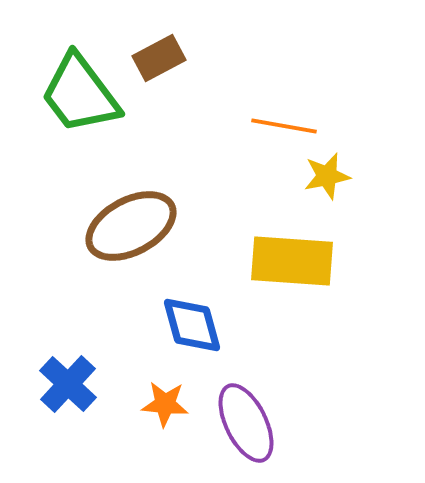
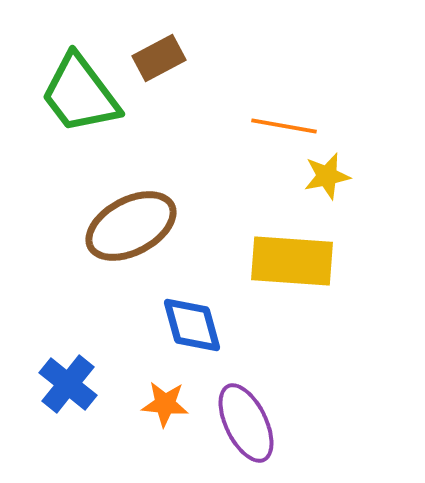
blue cross: rotated 4 degrees counterclockwise
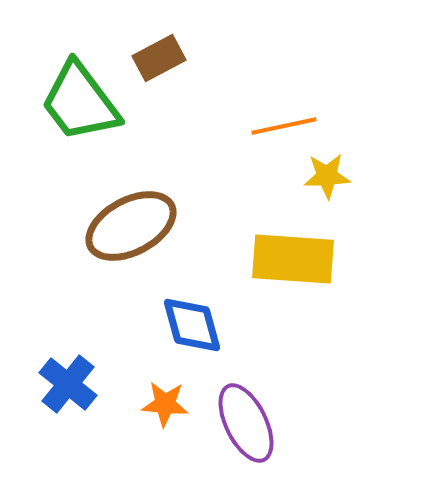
green trapezoid: moved 8 px down
orange line: rotated 22 degrees counterclockwise
yellow star: rotated 9 degrees clockwise
yellow rectangle: moved 1 px right, 2 px up
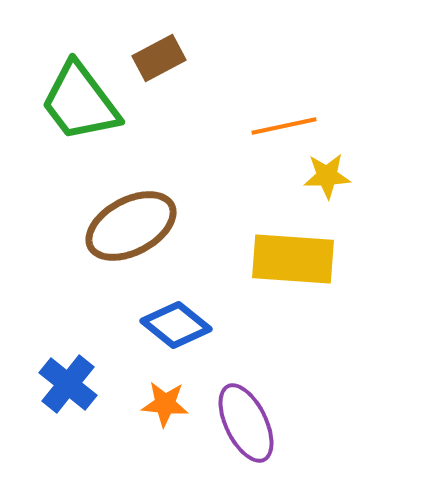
blue diamond: moved 16 px left; rotated 36 degrees counterclockwise
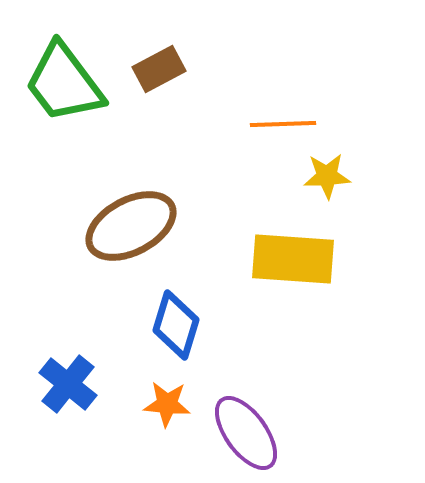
brown rectangle: moved 11 px down
green trapezoid: moved 16 px left, 19 px up
orange line: moved 1 px left, 2 px up; rotated 10 degrees clockwise
blue diamond: rotated 68 degrees clockwise
orange star: moved 2 px right
purple ellipse: moved 10 px down; rotated 10 degrees counterclockwise
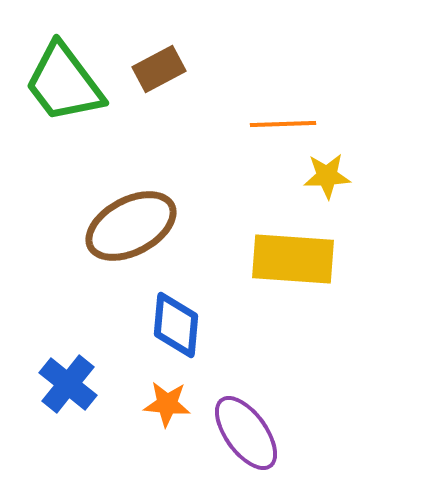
blue diamond: rotated 12 degrees counterclockwise
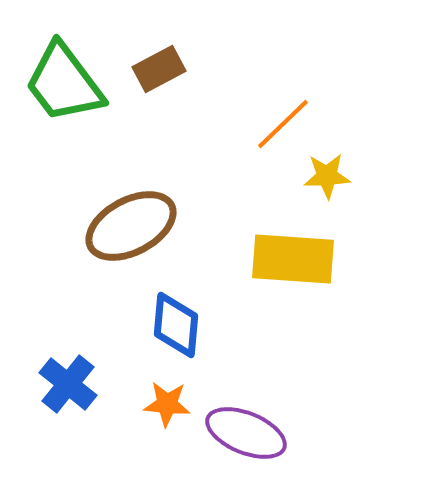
orange line: rotated 42 degrees counterclockwise
purple ellipse: rotated 32 degrees counterclockwise
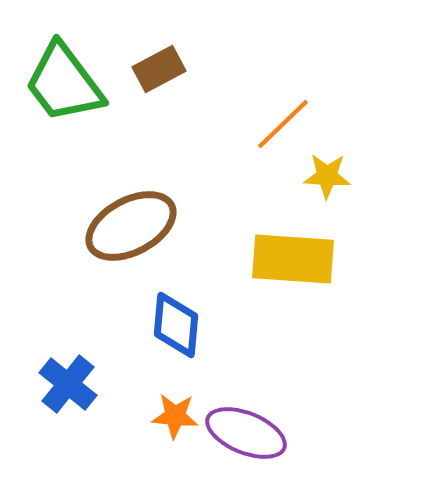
yellow star: rotated 6 degrees clockwise
orange star: moved 8 px right, 12 px down
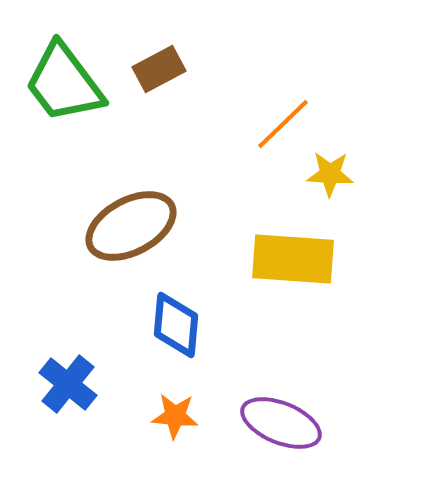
yellow star: moved 3 px right, 2 px up
purple ellipse: moved 35 px right, 10 px up
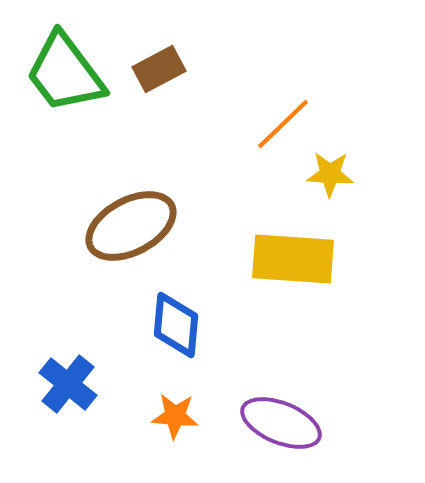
green trapezoid: moved 1 px right, 10 px up
